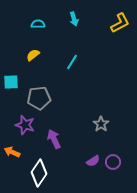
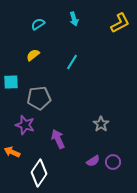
cyan semicircle: rotated 32 degrees counterclockwise
purple arrow: moved 4 px right
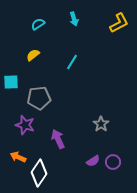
yellow L-shape: moved 1 px left
orange arrow: moved 6 px right, 5 px down
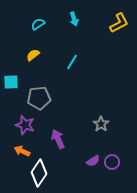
orange arrow: moved 4 px right, 6 px up
purple circle: moved 1 px left
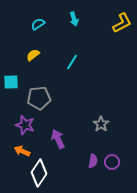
yellow L-shape: moved 3 px right
purple semicircle: rotated 48 degrees counterclockwise
